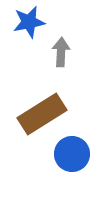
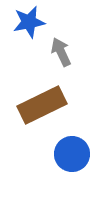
gray arrow: rotated 28 degrees counterclockwise
brown rectangle: moved 9 px up; rotated 6 degrees clockwise
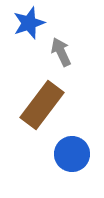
blue star: moved 1 px down; rotated 8 degrees counterclockwise
brown rectangle: rotated 27 degrees counterclockwise
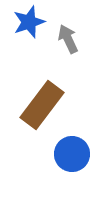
blue star: moved 1 px up
gray arrow: moved 7 px right, 13 px up
